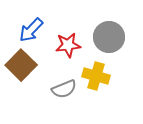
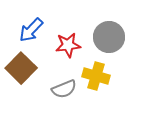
brown square: moved 3 px down
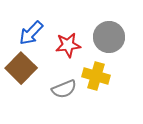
blue arrow: moved 3 px down
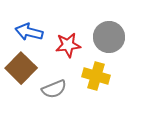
blue arrow: moved 2 px left, 1 px up; rotated 60 degrees clockwise
gray semicircle: moved 10 px left
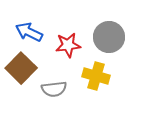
blue arrow: rotated 12 degrees clockwise
gray semicircle: rotated 15 degrees clockwise
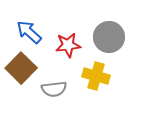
blue arrow: rotated 16 degrees clockwise
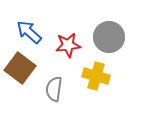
brown square: moved 1 px left; rotated 8 degrees counterclockwise
gray semicircle: rotated 105 degrees clockwise
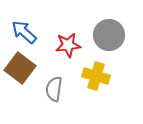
blue arrow: moved 5 px left
gray circle: moved 2 px up
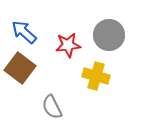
gray semicircle: moved 2 px left, 18 px down; rotated 35 degrees counterclockwise
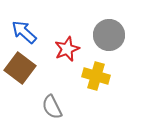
red star: moved 1 px left, 4 px down; rotated 15 degrees counterclockwise
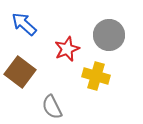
blue arrow: moved 8 px up
brown square: moved 4 px down
